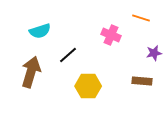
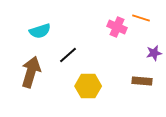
pink cross: moved 6 px right, 8 px up
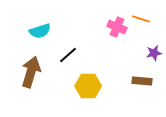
orange line: moved 1 px down
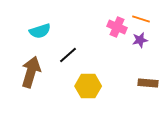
purple star: moved 14 px left, 13 px up
brown rectangle: moved 6 px right, 2 px down
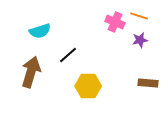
orange line: moved 2 px left, 3 px up
pink cross: moved 2 px left, 5 px up
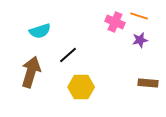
yellow hexagon: moved 7 px left, 1 px down
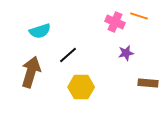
purple star: moved 14 px left, 13 px down
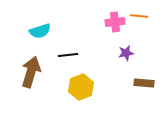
orange line: rotated 12 degrees counterclockwise
pink cross: rotated 30 degrees counterclockwise
black line: rotated 36 degrees clockwise
brown rectangle: moved 4 px left
yellow hexagon: rotated 20 degrees counterclockwise
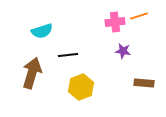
orange line: rotated 24 degrees counterclockwise
cyan semicircle: moved 2 px right
purple star: moved 3 px left, 2 px up; rotated 21 degrees clockwise
brown arrow: moved 1 px right, 1 px down
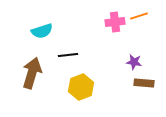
purple star: moved 11 px right, 11 px down
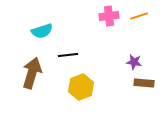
pink cross: moved 6 px left, 6 px up
